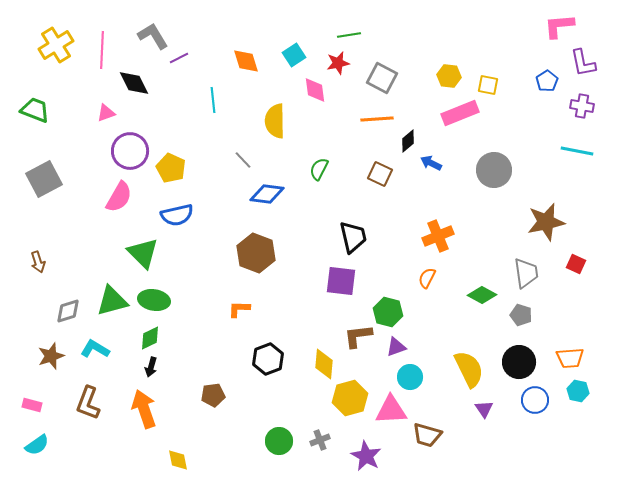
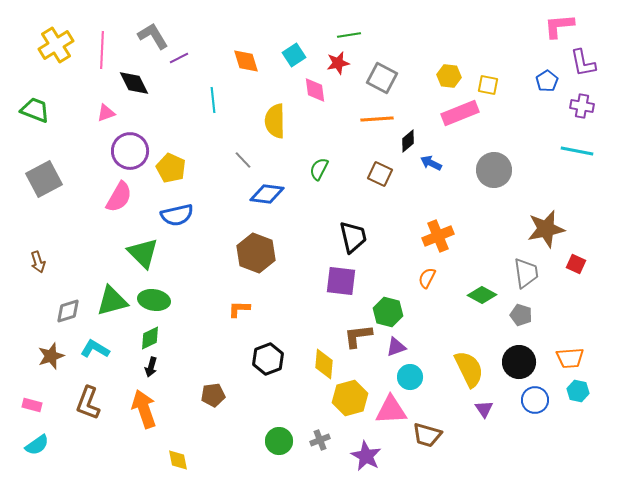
brown star at (546, 222): moved 7 px down
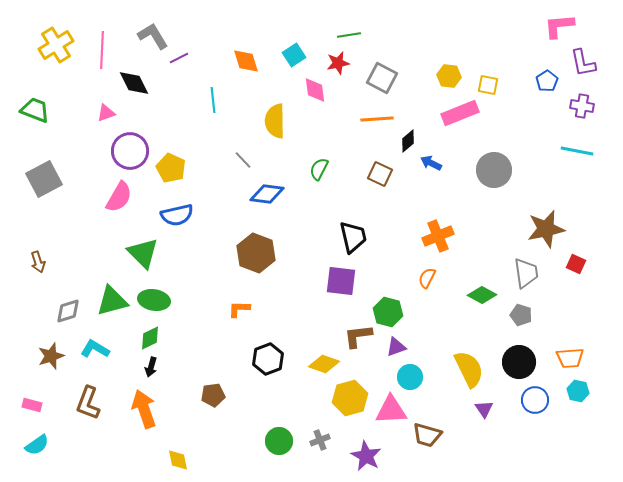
yellow diamond at (324, 364): rotated 76 degrees counterclockwise
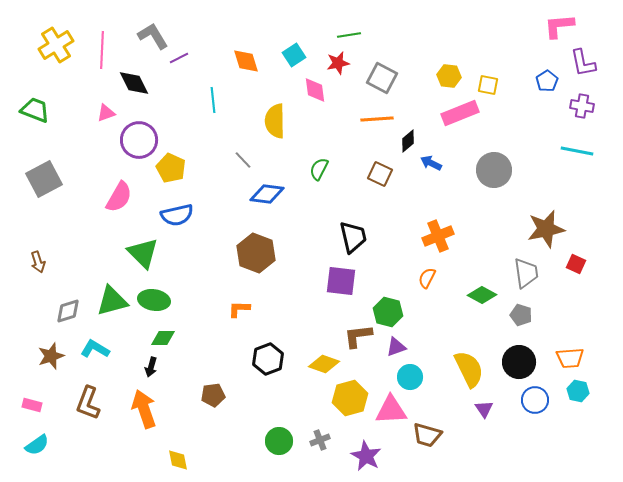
purple circle at (130, 151): moved 9 px right, 11 px up
green diamond at (150, 338): moved 13 px right; rotated 25 degrees clockwise
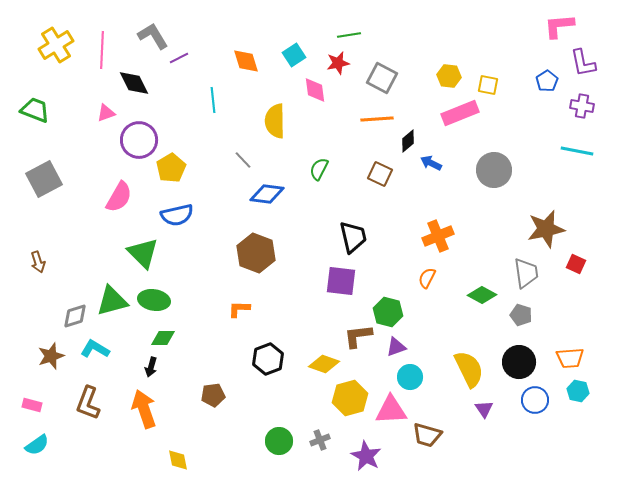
yellow pentagon at (171, 168): rotated 16 degrees clockwise
gray diamond at (68, 311): moved 7 px right, 5 px down
